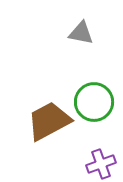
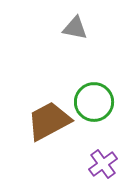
gray triangle: moved 6 px left, 5 px up
purple cross: moved 2 px right; rotated 16 degrees counterclockwise
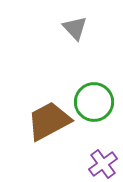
gray triangle: rotated 36 degrees clockwise
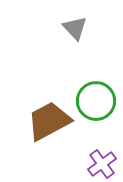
green circle: moved 2 px right, 1 px up
purple cross: moved 1 px left
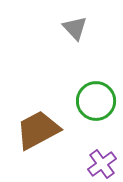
brown trapezoid: moved 11 px left, 9 px down
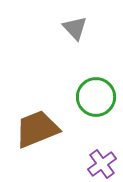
green circle: moved 4 px up
brown trapezoid: moved 1 px left, 1 px up; rotated 6 degrees clockwise
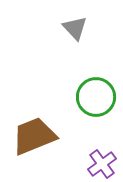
brown trapezoid: moved 3 px left, 7 px down
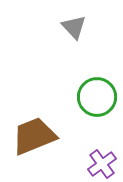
gray triangle: moved 1 px left, 1 px up
green circle: moved 1 px right
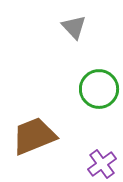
green circle: moved 2 px right, 8 px up
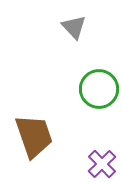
brown trapezoid: rotated 93 degrees clockwise
purple cross: rotated 8 degrees counterclockwise
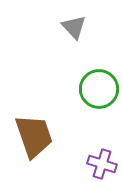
purple cross: rotated 28 degrees counterclockwise
